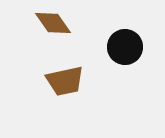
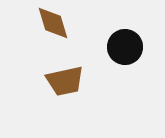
brown diamond: rotated 18 degrees clockwise
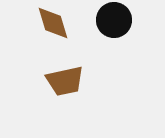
black circle: moved 11 px left, 27 px up
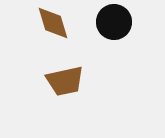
black circle: moved 2 px down
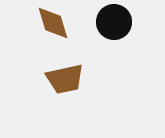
brown trapezoid: moved 2 px up
